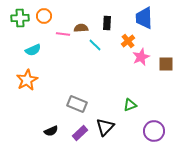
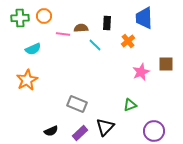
cyan semicircle: moved 1 px up
pink star: moved 15 px down
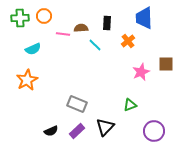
purple rectangle: moved 3 px left, 2 px up
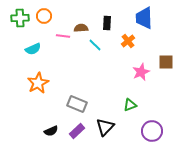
pink line: moved 2 px down
brown square: moved 2 px up
orange star: moved 11 px right, 3 px down
purple circle: moved 2 px left
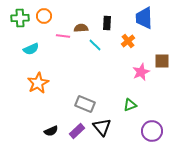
cyan semicircle: moved 2 px left
brown square: moved 4 px left, 1 px up
gray rectangle: moved 8 px right
black triangle: moved 3 px left; rotated 24 degrees counterclockwise
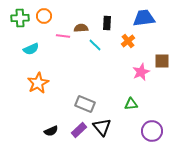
blue trapezoid: rotated 85 degrees clockwise
green triangle: moved 1 px right, 1 px up; rotated 16 degrees clockwise
purple rectangle: moved 2 px right, 1 px up
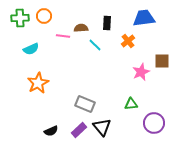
purple circle: moved 2 px right, 8 px up
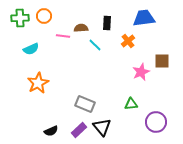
purple circle: moved 2 px right, 1 px up
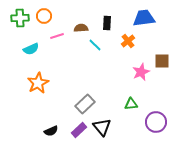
pink line: moved 6 px left; rotated 24 degrees counterclockwise
gray rectangle: rotated 66 degrees counterclockwise
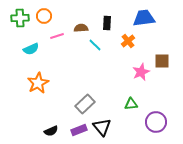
purple rectangle: rotated 21 degrees clockwise
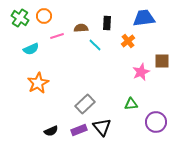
green cross: rotated 36 degrees clockwise
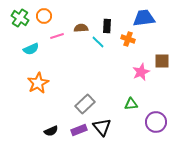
black rectangle: moved 3 px down
orange cross: moved 2 px up; rotated 32 degrees counterclockwise
cyan line: moved 3 px right, 3 px up
